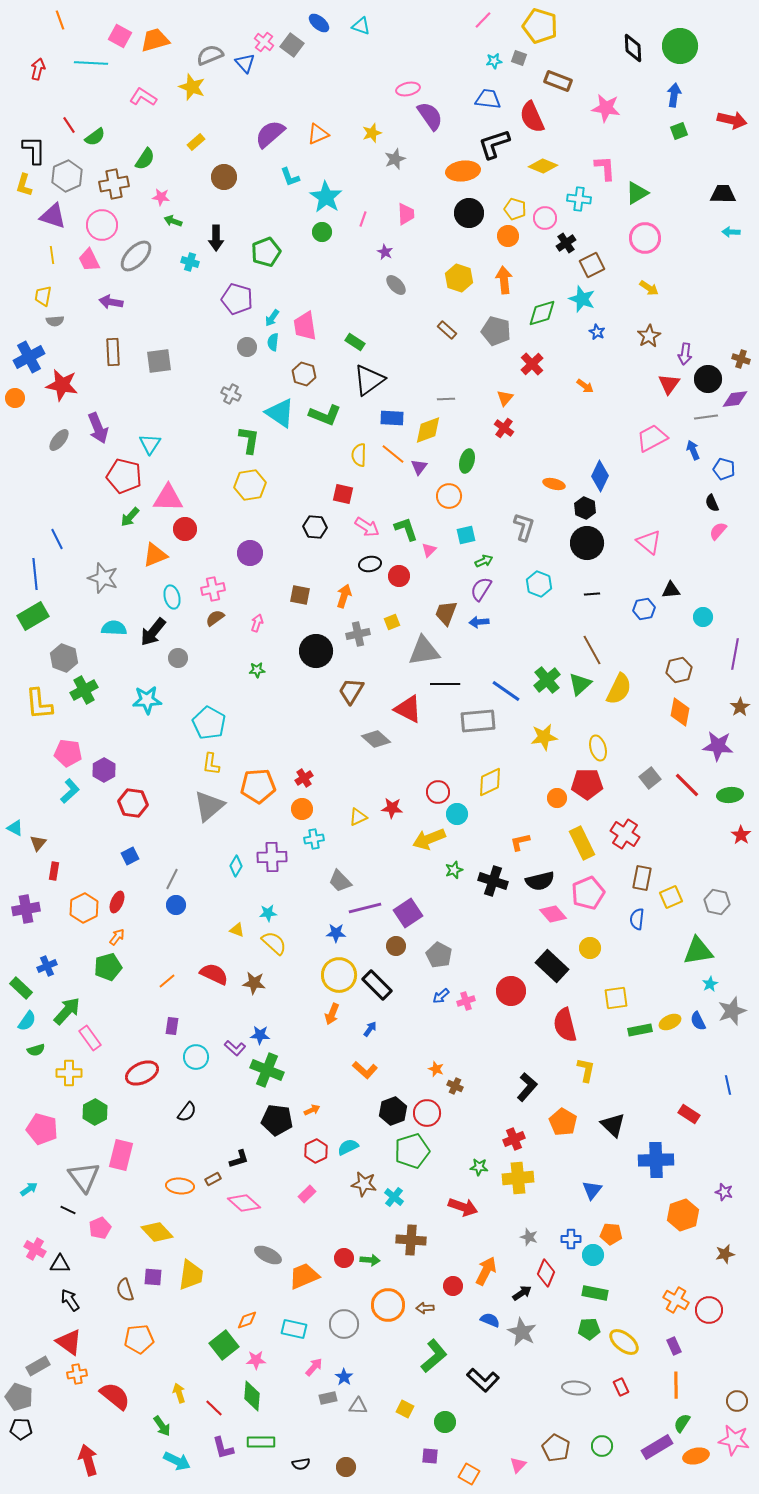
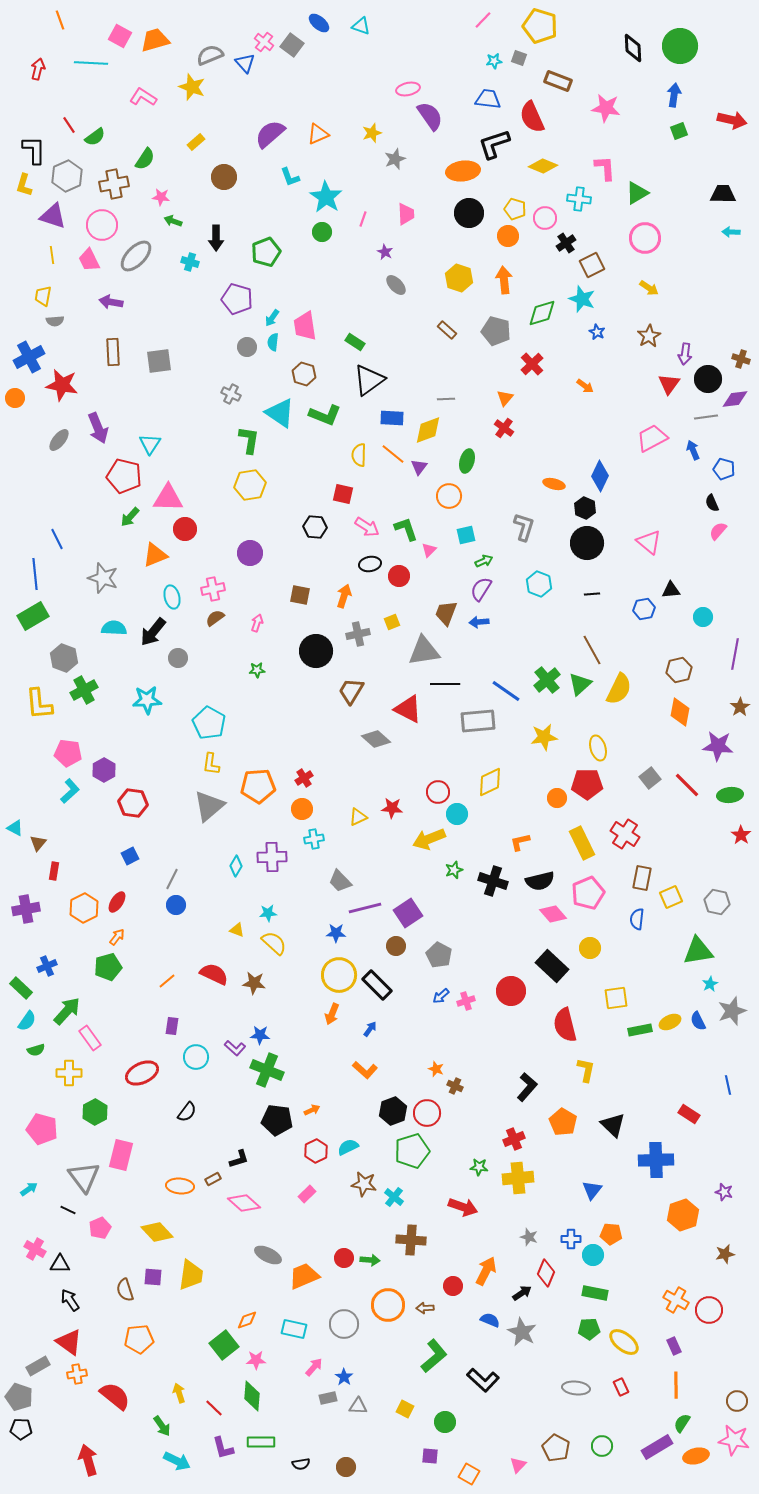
red ellipse at (117, 902): rotated 10 degrees clockwise
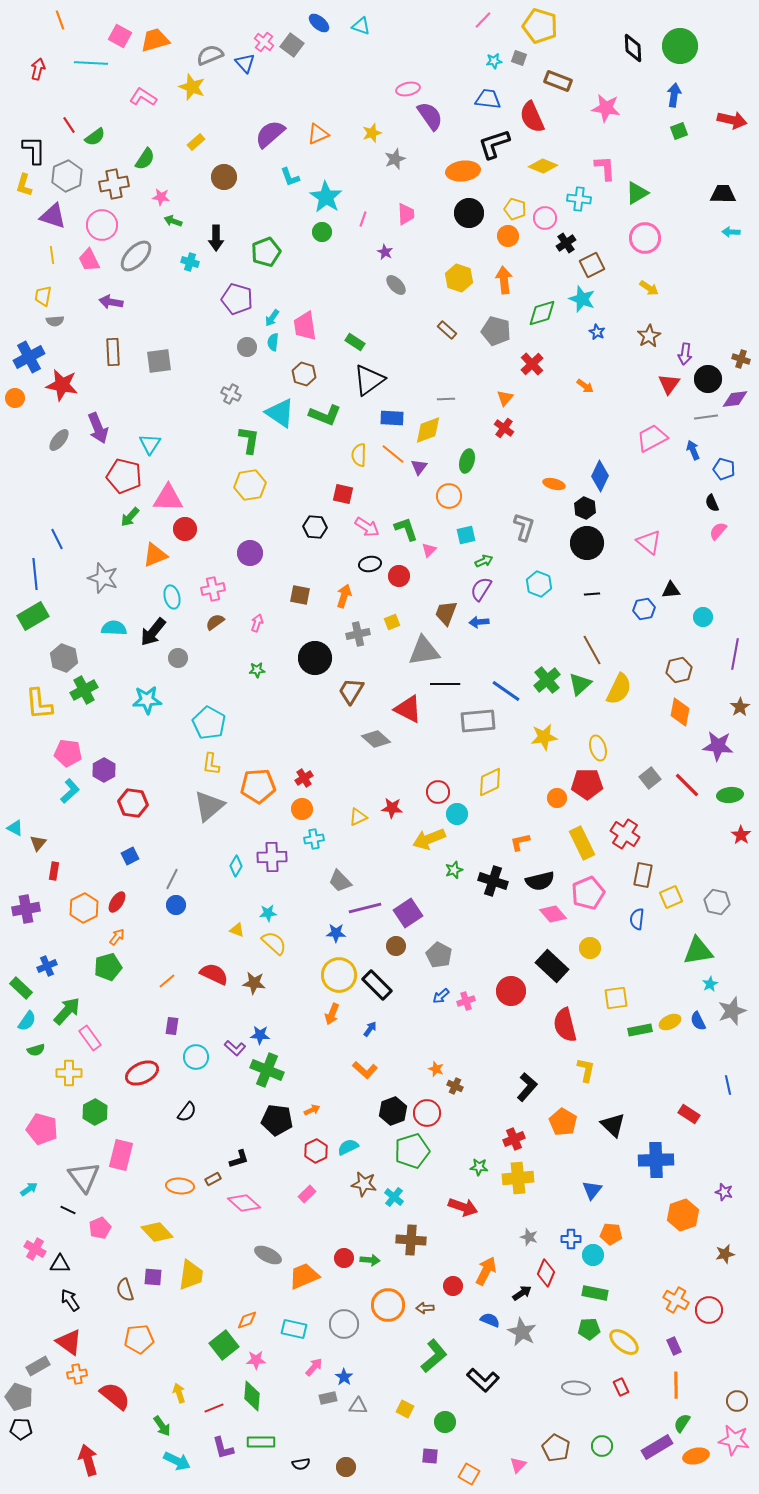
brown semicircle at (215, 618): moved 4 px down
black circle at (316, 651): moved 1 px left, 7 px down
brown rectangle at (642, 878): moved 1 px right, 3 px up
red line at (214, 1408): rotated 66 degrees counterclockwise
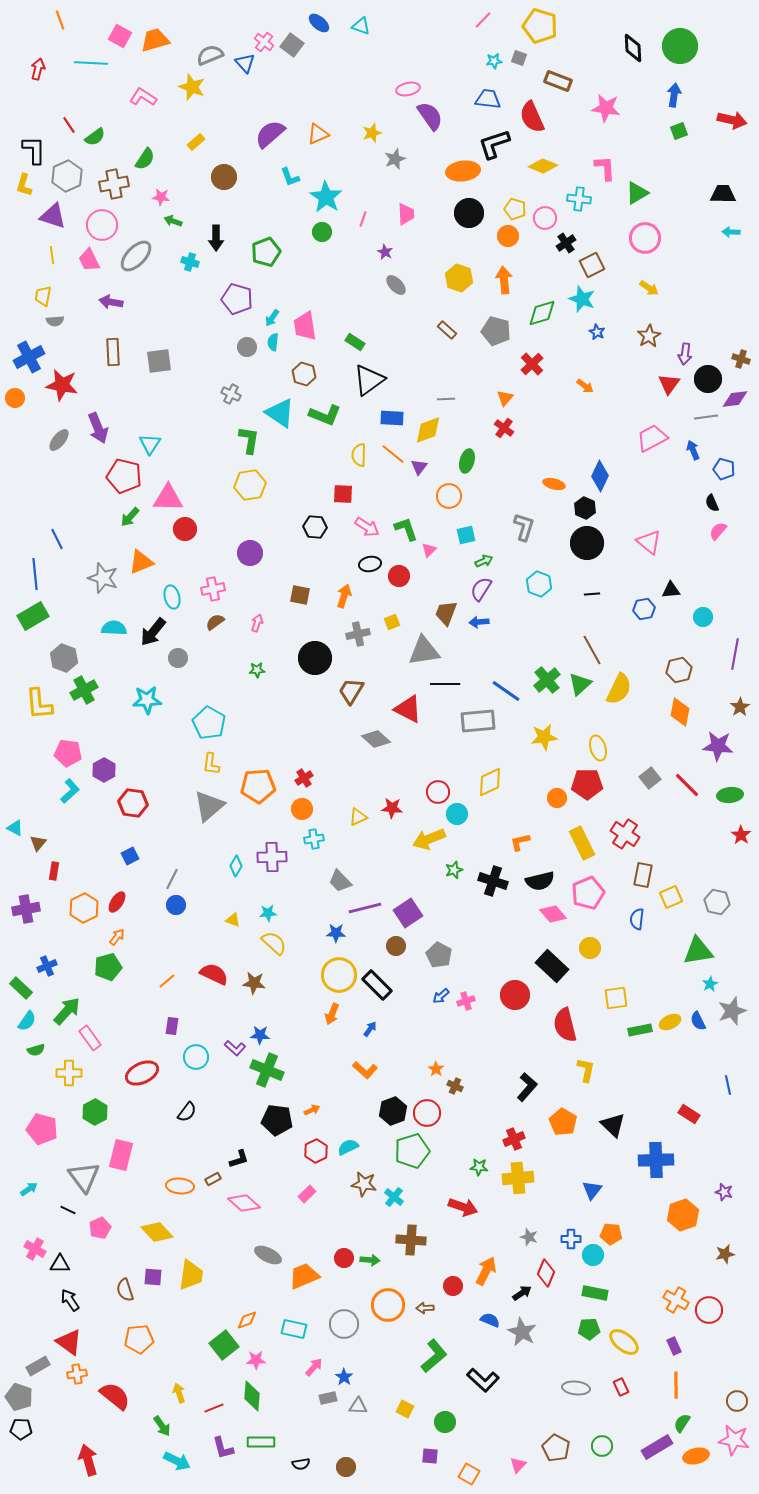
red square at (343, 494): rotated 10 degrees counterclockwise
orange triangle at (155, 555): moved 14 px left, 7 px down
yellow triangle at (237, 930): moved 4 px left, 10 px up
red circle at (511, 991): moved 4 px right, 4 px down
orange star at (436, 1069): rotated 14 degrees clockwise
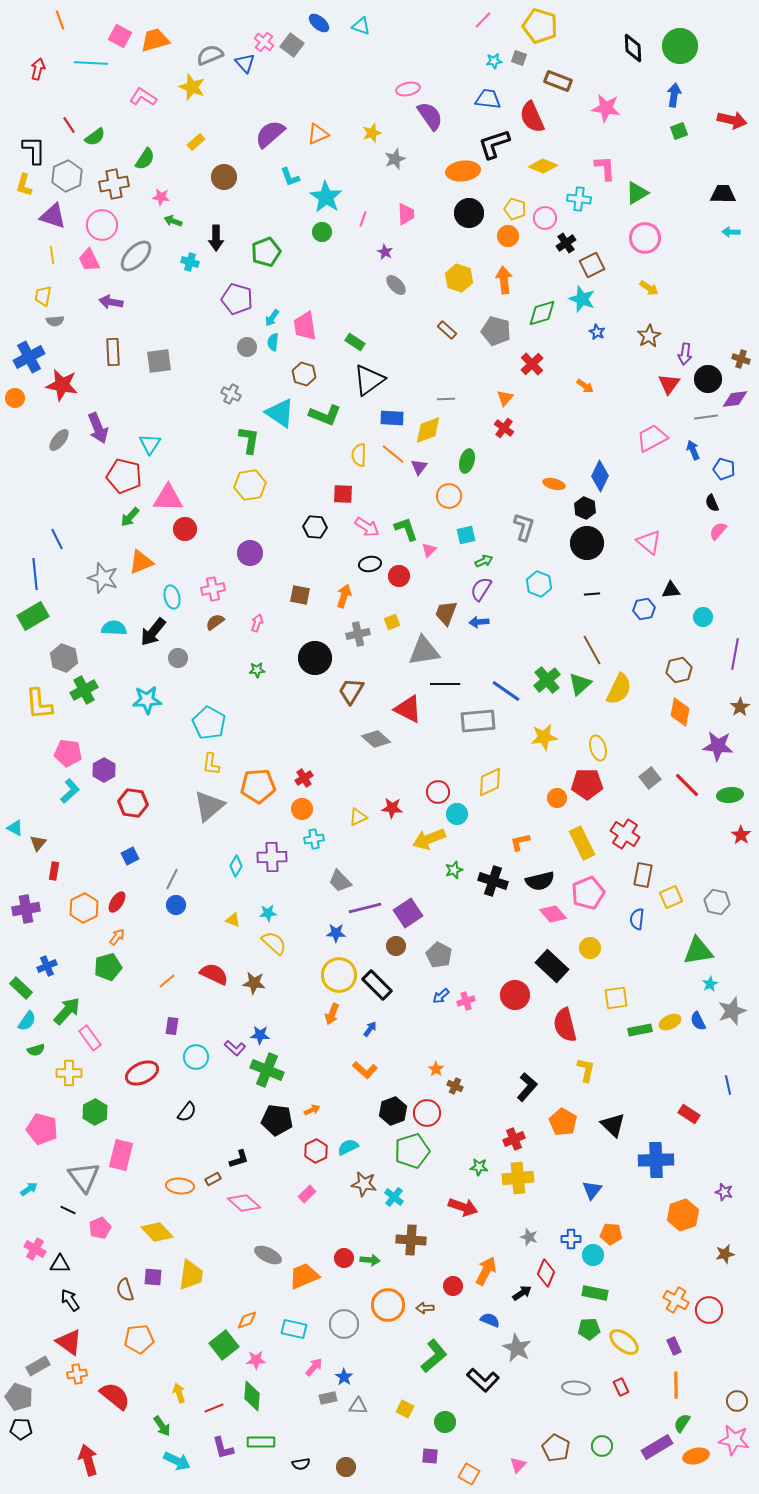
gray star at (522, 1332): moved 5 px left, 16 px down
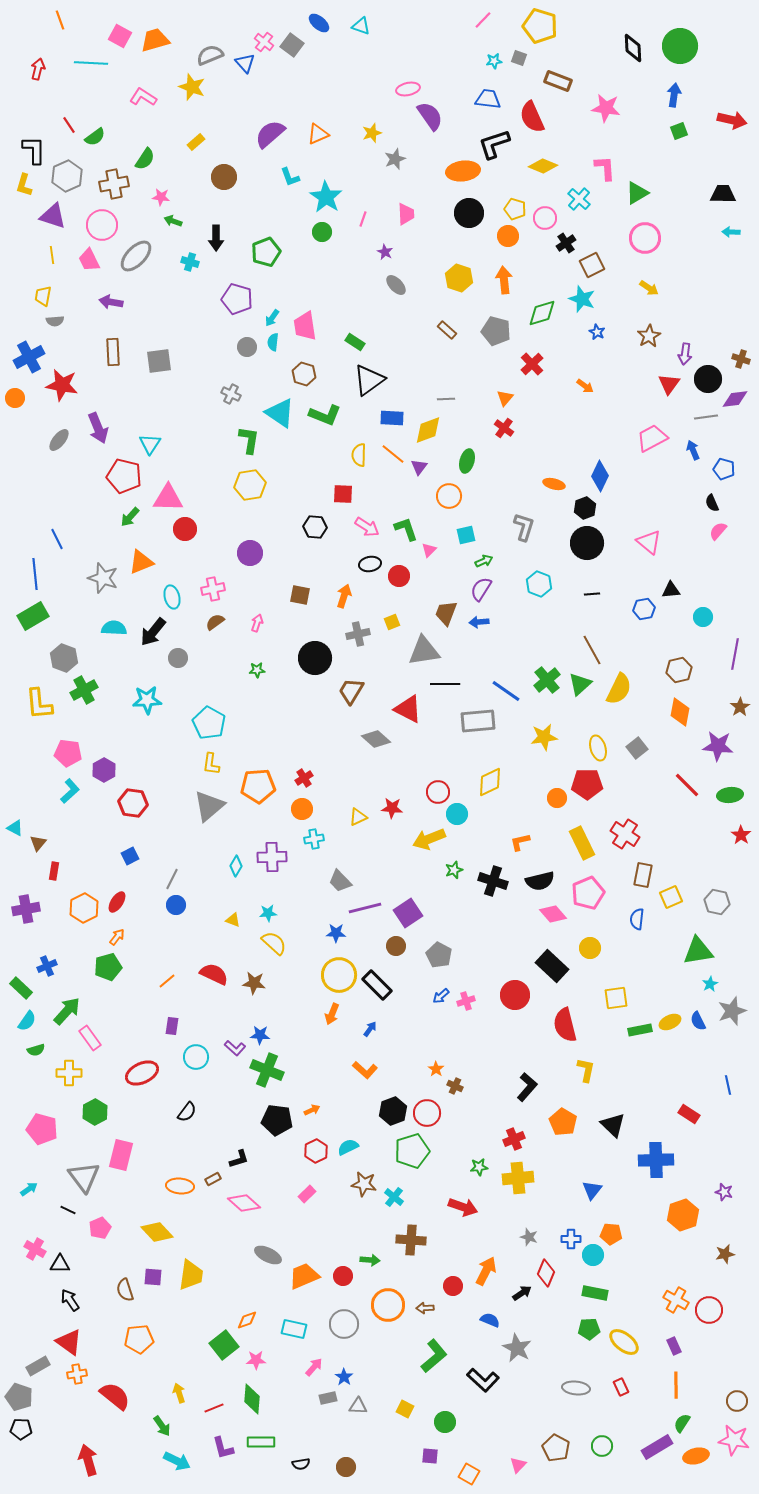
cyan cross at (579, 199): rotated 35 degrees clockwise
black hexagon at (585, 508): rotated 15 degrees clockwise
gray square at (650, 778): moved 13 px left, 30 px up
green star at (479, 1167): rotated 12 degrees counterclockwise
red circle at (344, 1258): moved 1 px left, 18 px down
green diamond at (252, 1396): moved 3 px down
